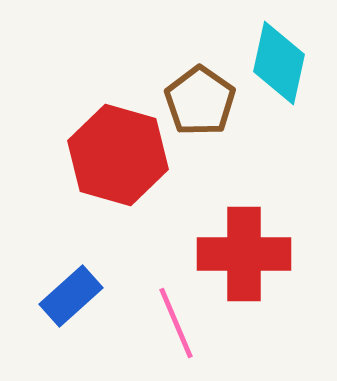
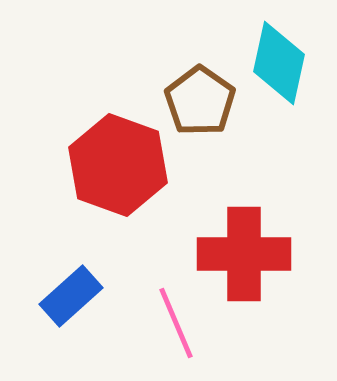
red hexagon: moved 10 px down; rotated 4 degrees clockwise
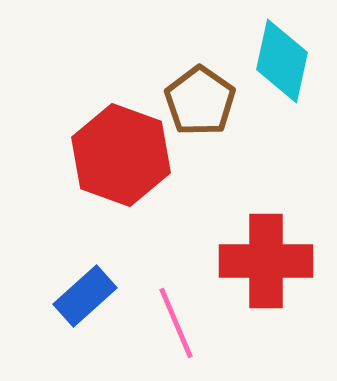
cyan diamond: moved 3 px right, 2 px up
red hexagon: moved 3 px right, 10 px up
red cross: moved 22 px right, 7 px down
blue rectangle: moved 14 px right
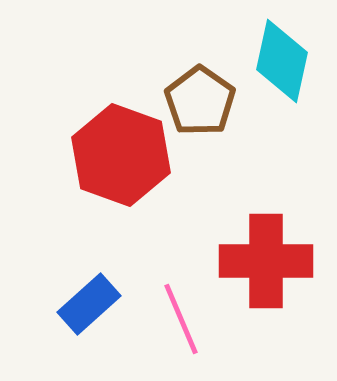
blue rectangle: moved 4 px right, 8 px down
pink line: moved 5 px right, 4 px up
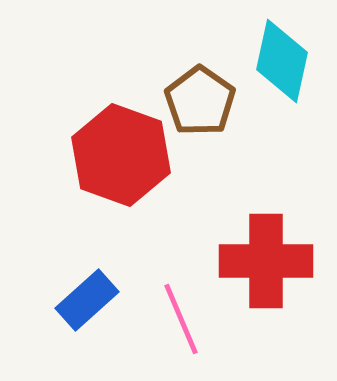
blue rectangle: moved 2 px left, 4 px up
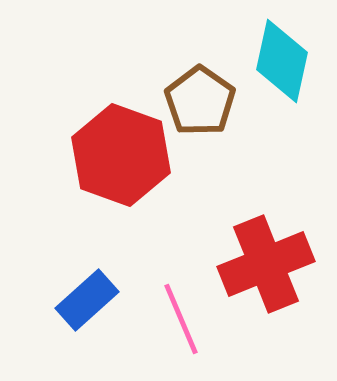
red cross: moved 3 px down; rotated 22 degrees counterclockwise
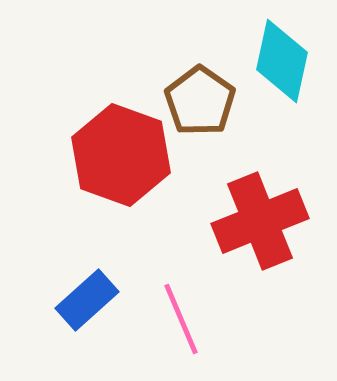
red cross: moved 6 px left, 43 px up
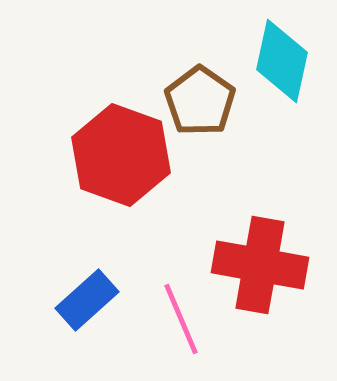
red cross: moved 44 px down; rotated 32 degrees clockwise
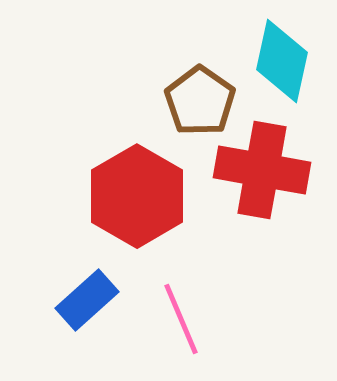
red hexagon: moved 16 px right, 41 px down; rotated 10 degrees clockwise
red cross: moved 2 px right, 95 px up
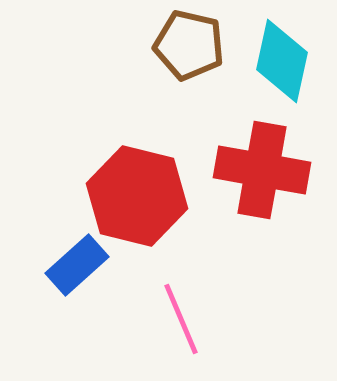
brown pentagon: moved 11 px left, 56 px up; rotated 22 degrees counterclockwise
red hexagon: rotated 16 degrees counterclockwise
blue rectangle: moved 10 px left, 35 px up
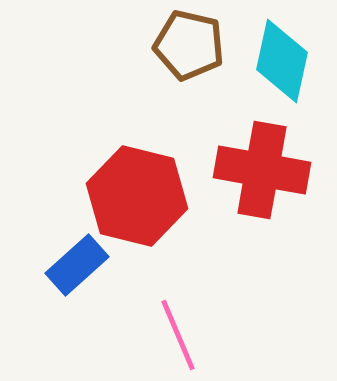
pink line: moved 3 px left, 16 px down
